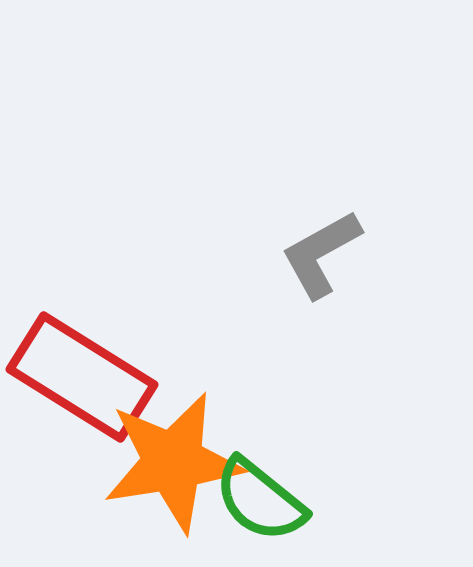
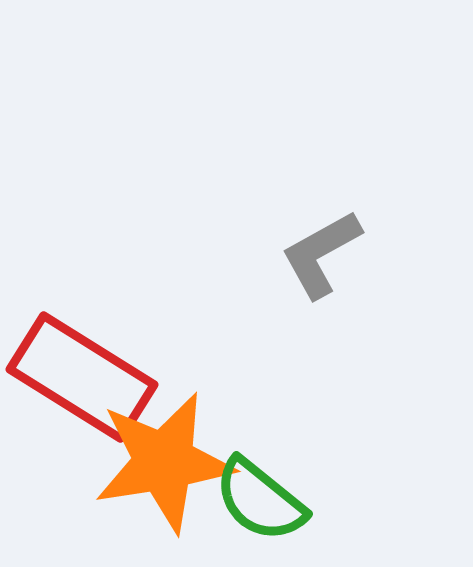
orange star: moved 9 px left
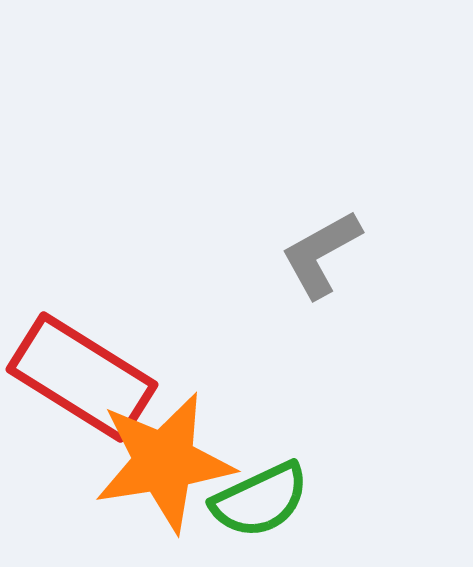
green semicircle: rotated 64 degrees counterclockwise
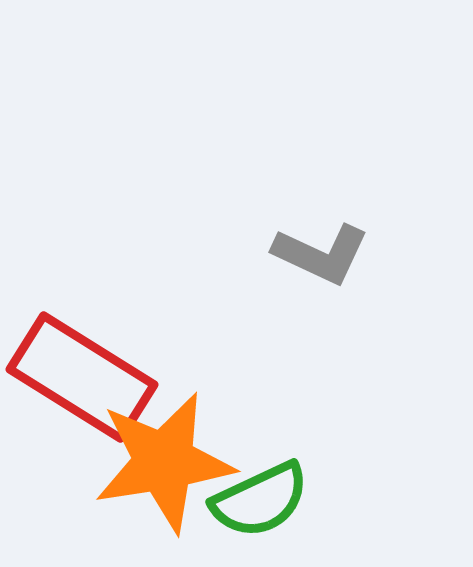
gray L-shape: rotated 126 degrees counterclockwise
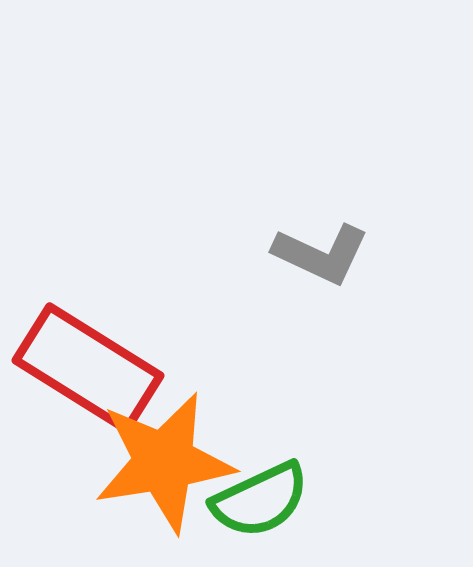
red rectangle: moved 6 px right, 9 px up
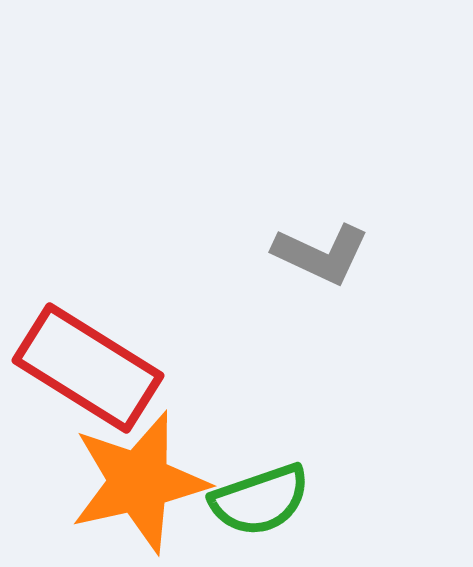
orange star: moved 25 px left, 20 px down; rotated 4 degrees counterclockwise
green semicircle: rotated 6 degrees clockwise
